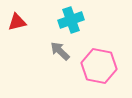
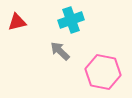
pink hexagon: moved 4 px right, 6 px down
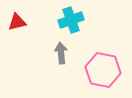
gray arrow: moved 1 px right, 2 px down; rotated 40 degrees clockwise
pink hexagon: moved 2 px up
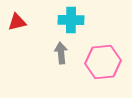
cyan cross: rotated 20 degrees clockwise
pink hexagon: moved 8 px up; rotated 16 degrees counterclockwise
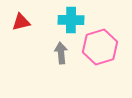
red triangle: moved 4 px right
pink hexagon: moved 3 px left, 15 px up; rotated 12 degrees counterclockwise
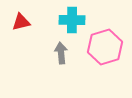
cyan cross: moved 1 px right
pink hexagon: moved 5 px right
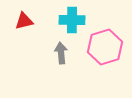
red triangle: moved 3 px right, 1 px up
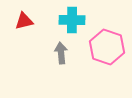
pink hexagon: moved 2 px right; rotated 24 degrees counterclockwise
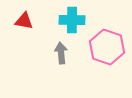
red triangle: rotated 24 degrees clockwise
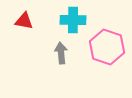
cyan cross: moved 1 px right
